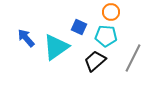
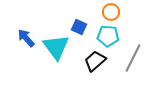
cyan pentagon: moved 2 px right
cyan triangle: rotated 32 degrees counterclockwise
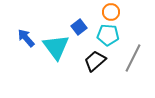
blue square: rotated 28 degrees clockwise
cyan pentagon: moved 1 px up
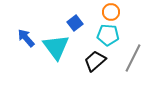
blue square: moved 4 px left, 4 px up
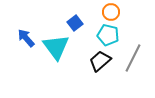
cyan pentagon: rotated 10 degrees clockwise
black trapezoid: moved 5 px right
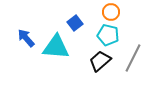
cyan triangle: rotated 48 degrees counterclockwise
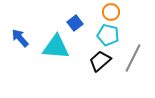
blue arrow: moved 6 px left
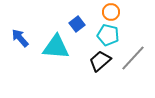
blue square: moved 2 px right, 1 px down
gray line: rotated 16 degrees clockwise
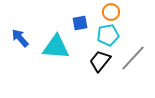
blue square: moved 3 px right, 1 px up; rotated 28 degrees clockwise
cyan pentagon: rotated 25 degrees counterclockwise
black trapezoid: rotated 10 degrees counterclockwise
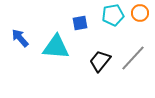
orange circle: moved 29 px right, 1 px down
cyan pentagon: moved 5 px right, 20 px up
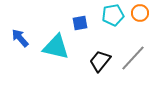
cyan triangle: rotated 8 degrees clockwise
